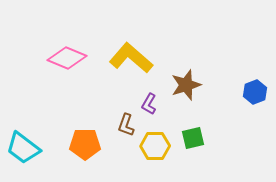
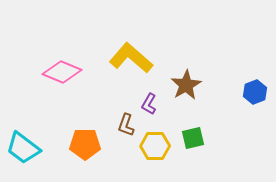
pink diamond: moved 5 px left, 14 px down
brown star: rotated 12 degrees counterclockwise
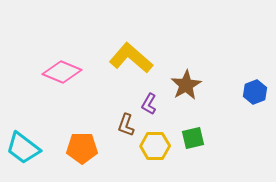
orange pentagon: moved 3 px left, 4 px down
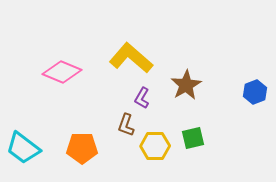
purple L-shape: moved 7 px left, 6 px up
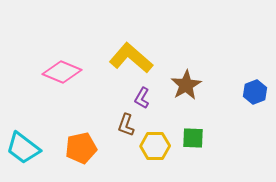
green square: rotated 15 degrees clockwise
orange pentagon: moved 1 px left; rotated 12 degrees counterclockwise
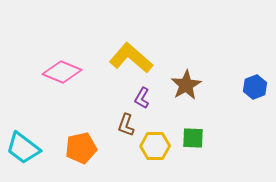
blue hexagon: moved 5 px up
